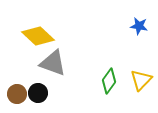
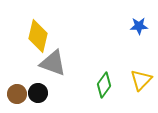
blue star: rotated 12 degrees counterclockwise
yellow diamond: rotated 60 degrees clockwise
green diamond: moved 5 px left, 4 px down
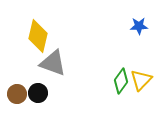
green diamond: moved 17 px right, 4 px up
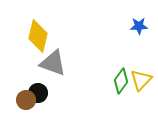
brown circle: moved 9 px right, 6 px down
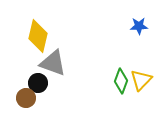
green diamond: rotated 15 degrees counterclockwise
black circle: moved 10 px up
brown circle: moved 2 px up
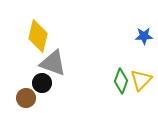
blue star: moved 5 px right, 10 px down
black circle: moved 4 px right
